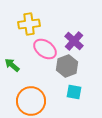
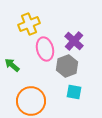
yellow cross: rotated 15 degrees counterclockwise
pink ellipse: rotated 40 degrees clockwise
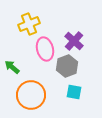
green arrow: moved 2 px down
orange circle: moved 6 px up
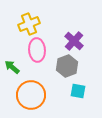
pink ellipse: moved 8 px left, 1 px down; rotated 10 degrees clockwise
cyan square: moved 4 px right, 1 px up
